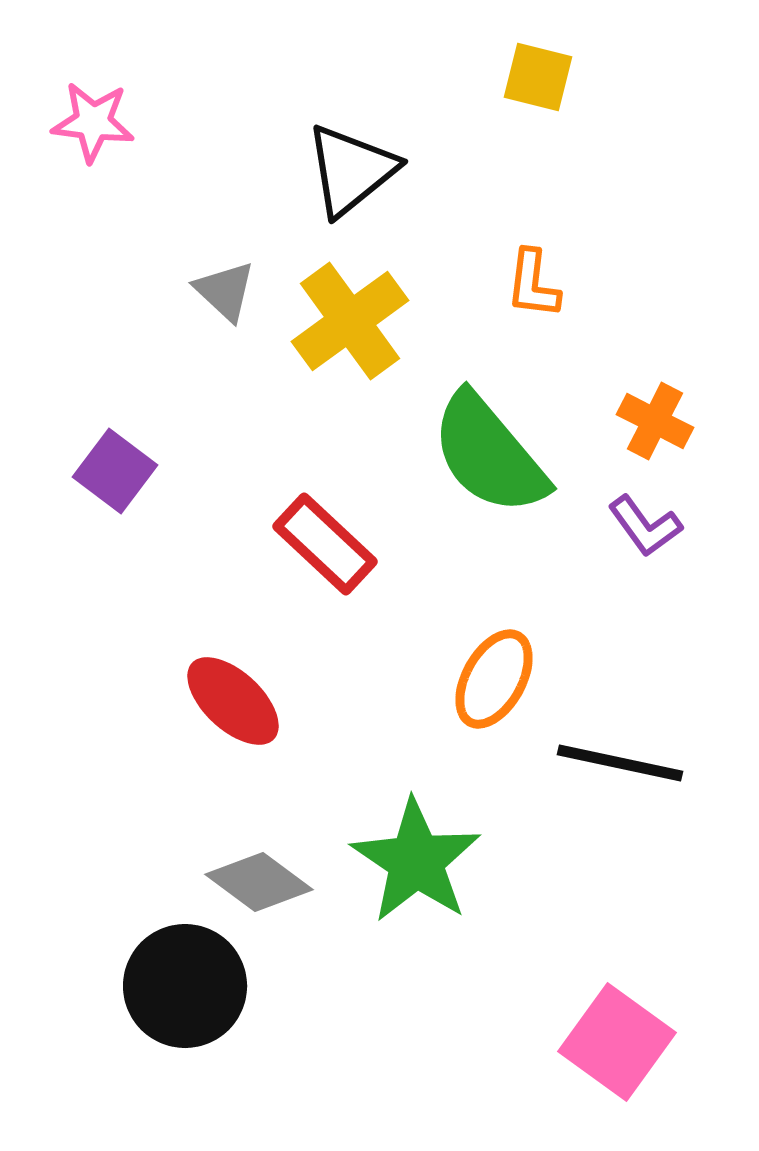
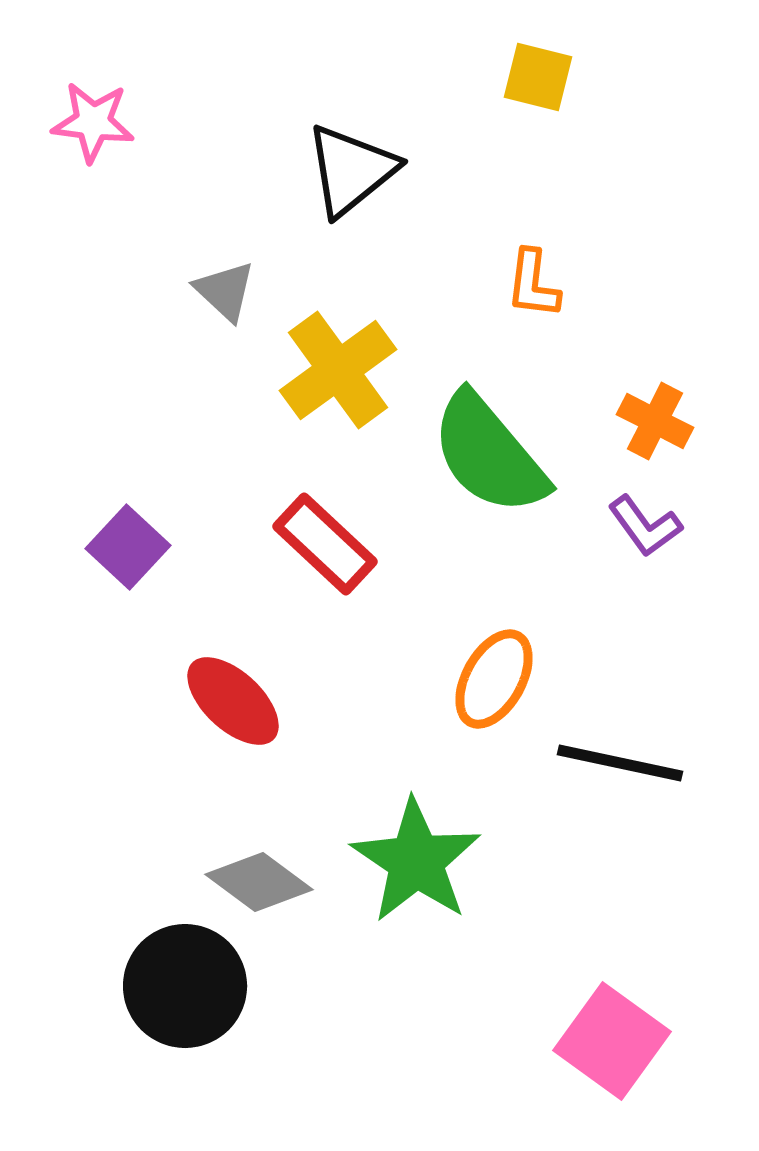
yellow cross: moved 12 px left, 49 px down
purple square: moved 13 px right, 76 px down; rotated 6 degrees clockwise
pink square: moved 5 px left, 1 px up
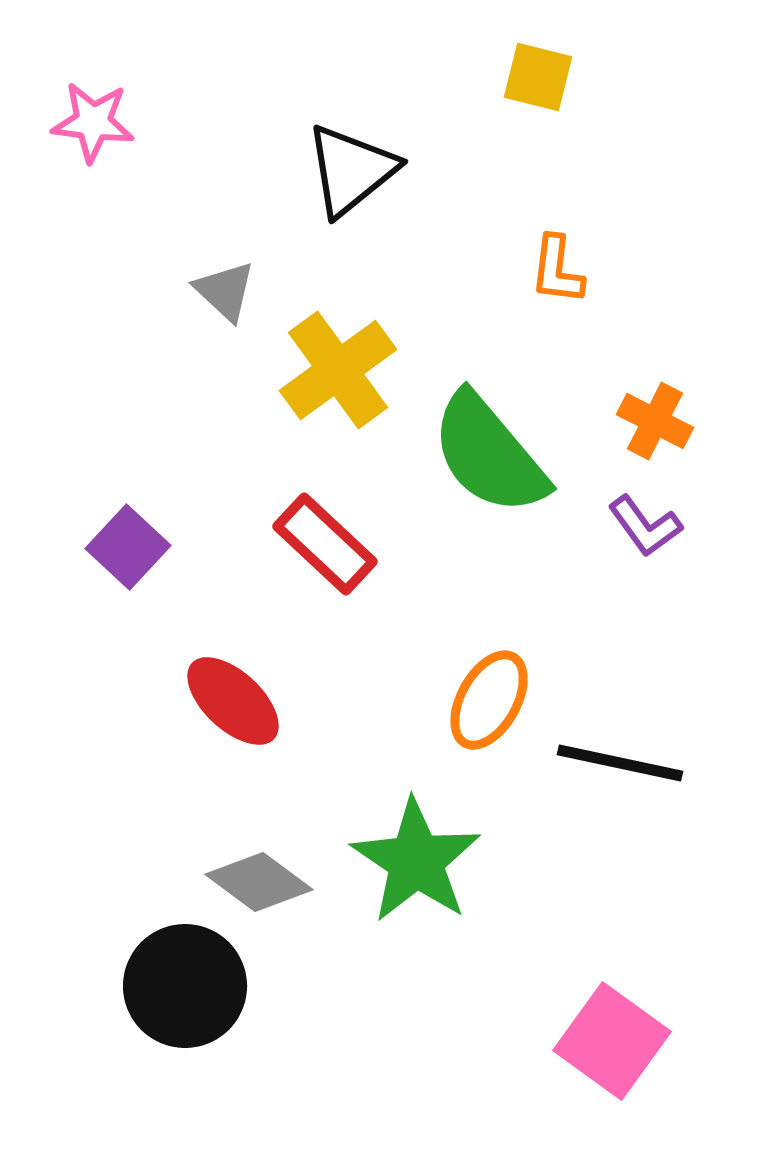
orange L-shape: moved 24 px right, 14 px up
orange ellipse: moved 5 px left, 21 px down
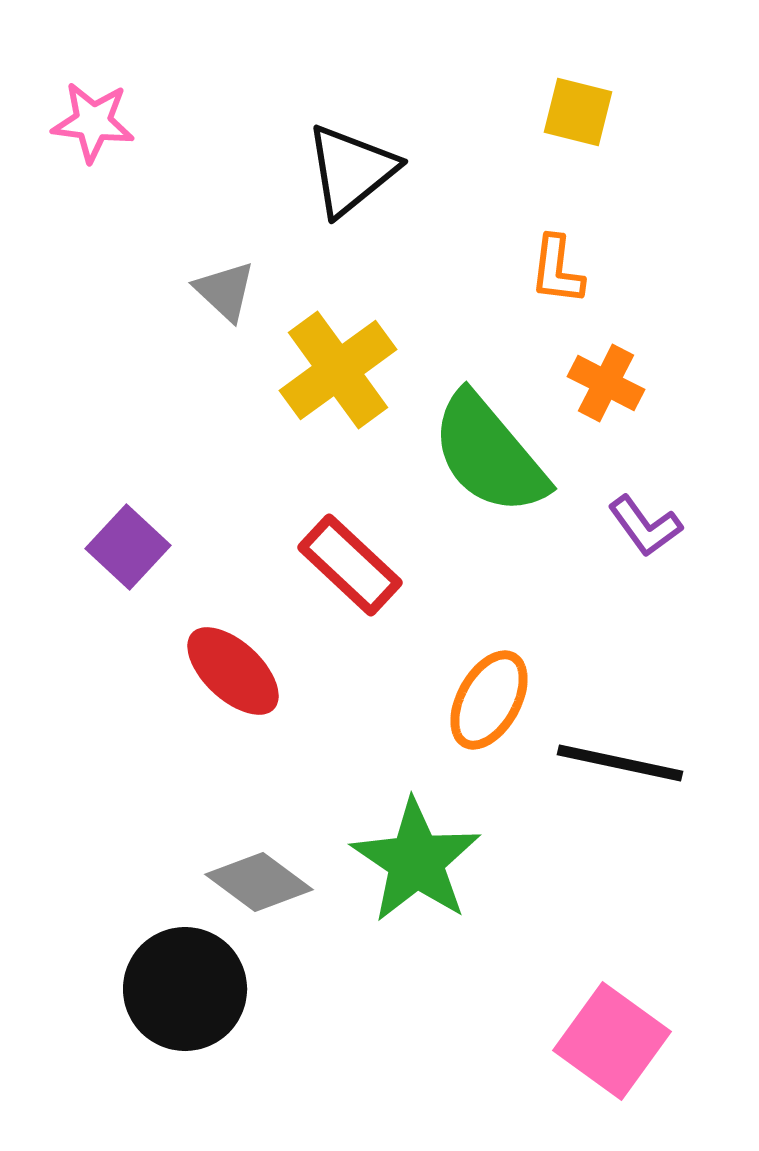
yellow square: moved 40 px right, 35 px down
orange cross: moved 49 px left, 38 px up
red rectangle: moved 25 px right, 21 px down
red ellipse: moved 30 px up
black circle: moved 3 px down
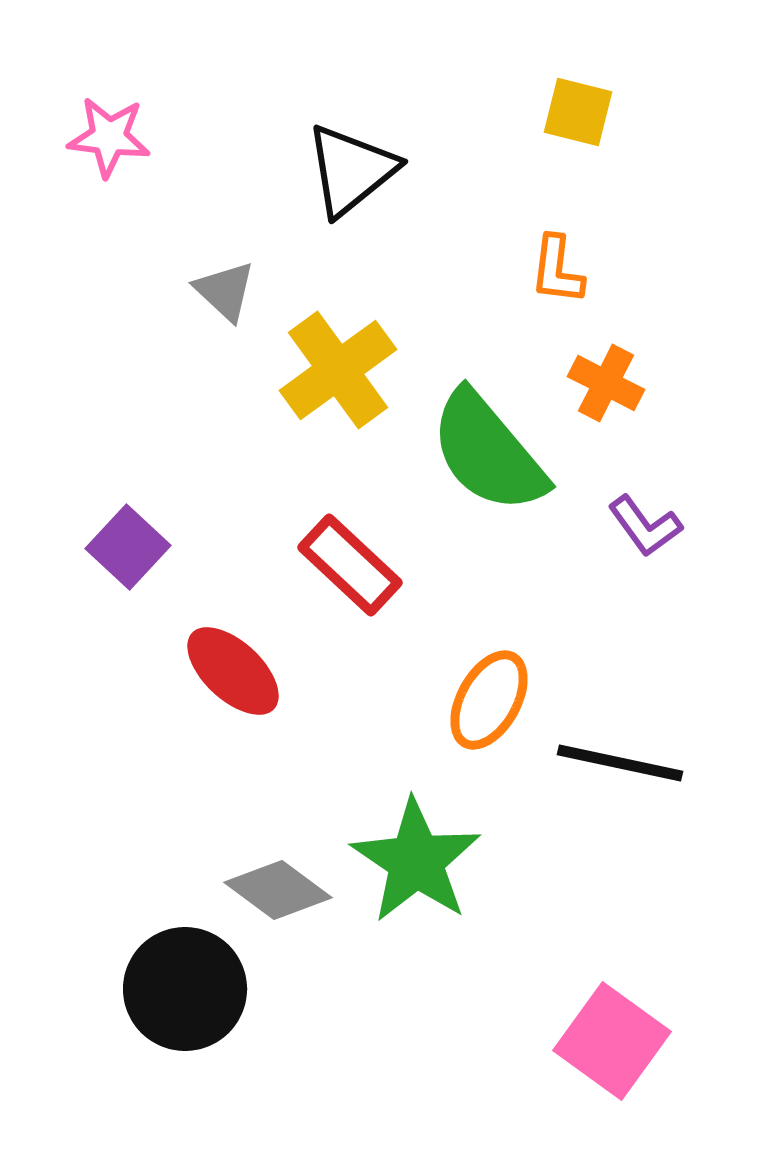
pink star: moved 16 px right, 15 px down
green semicircle: moved 1 px left, 2 px up
gray diamond: moved 19 px right, 8 px down
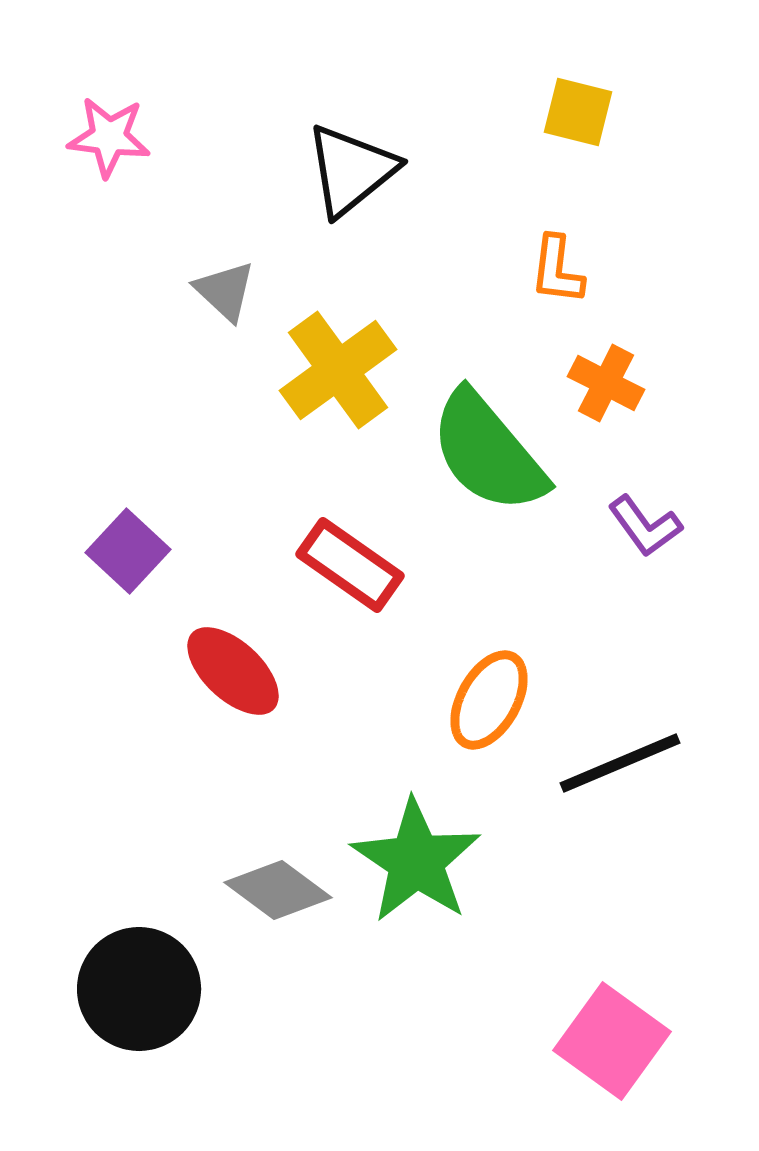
purple square: moved 4 px down
red rectangle: rotated 8 degrees counterclockwise
black line: rotated 35 degrees counterclockwise
black circle: moved 46 px left
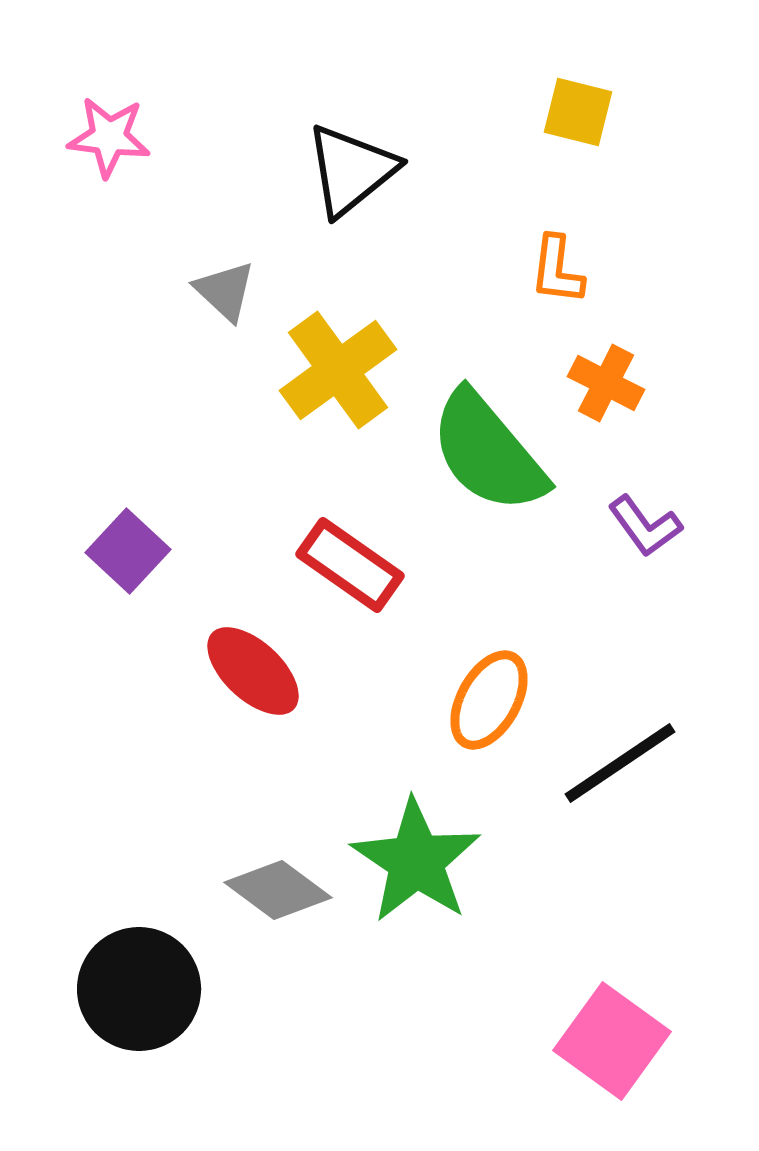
red ellipse: moved 20 px right
black line: rotated 11 degrees counterclockwise
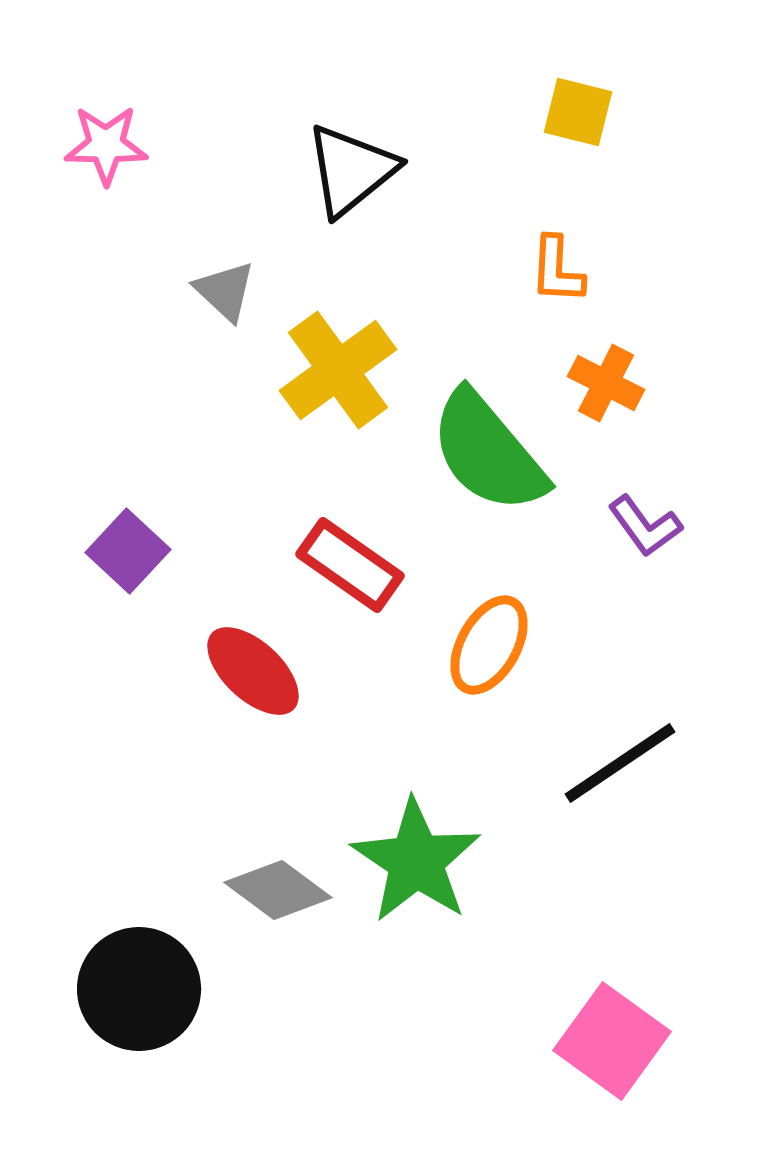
pink star: moved 3 px left, 8 px down; rotated 6 degrees counterclockwise
orange L-shape: rotated 4 degrees counterclockwise
orange ellipse: moved 55 px up
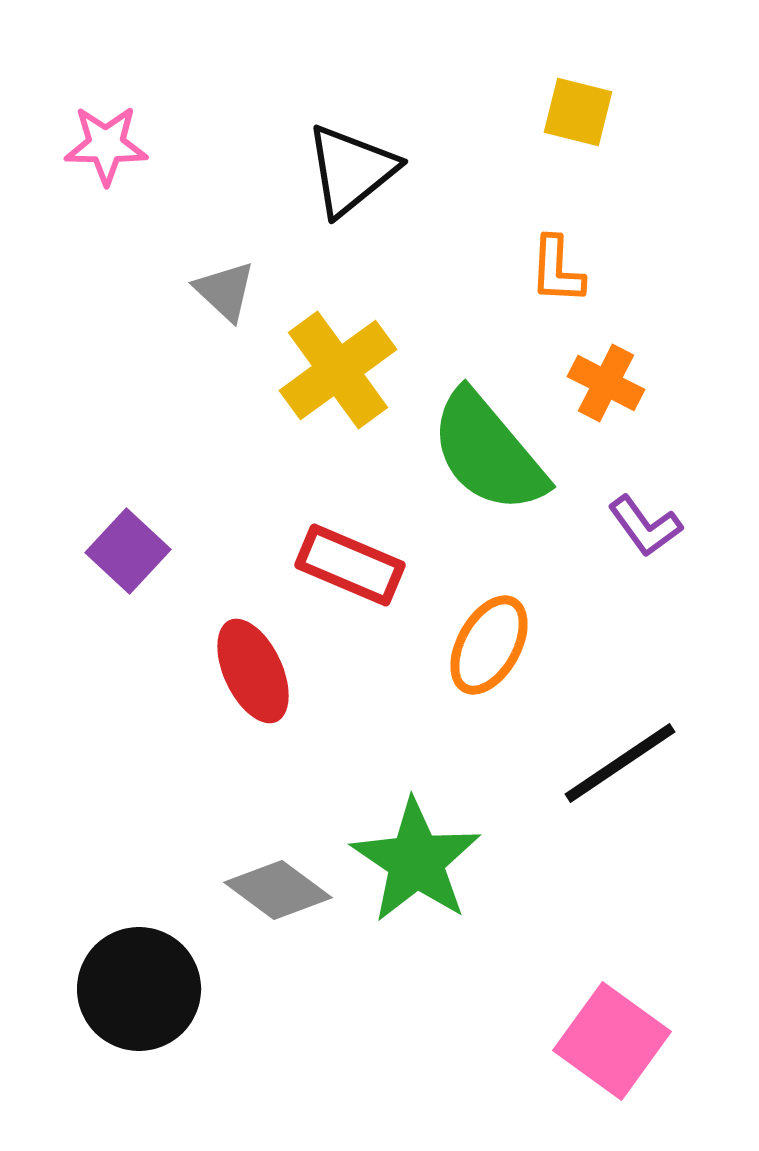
red rectangle: rotated 12 degrees counterclockwise
red ellipse: rotated 22 degrees clockwise
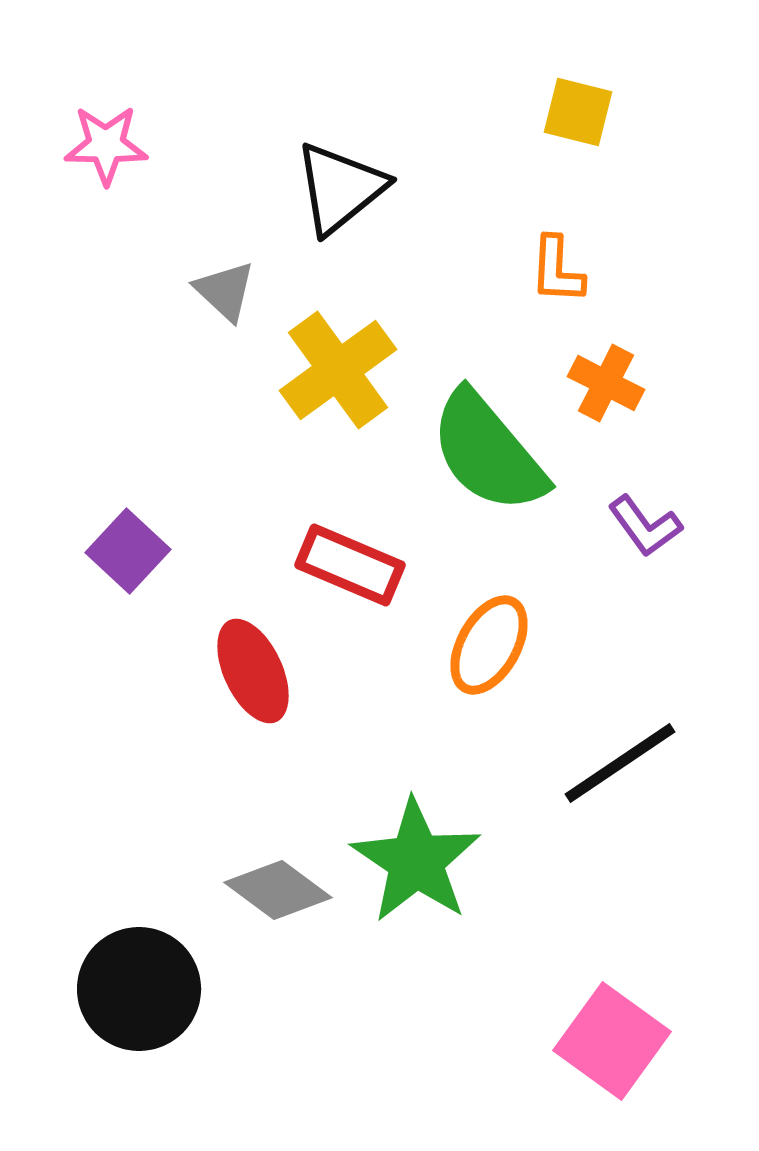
black triangle: moved 11 px left, 18 px down
